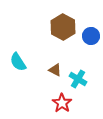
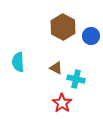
cyan semicircle: rotated 30 degrees clockwise
brown triangle: moved 1 px right, 2 px up
cyan cross: moved 2 px left; rotated 18 degrees counterclockwise
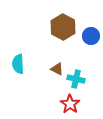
cyan semicircle: moved 2 px down
brown triangle: moved 1 px right, 1 px down
red star: moved 8 px right, 1 px down
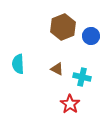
brown hexagon: rotated 10 degrees clockwise
cyan cross: moved 6 px right, 2 px up
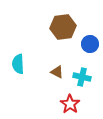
brown hexagon: rotated 15 degrees clockwise
blue circle: moved 1 px left, 8 px down
brown triangle: moved 3 px down
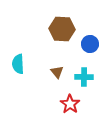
brown hexagon: moved 1 px left, 2 px down; rotated 10 degrees clockwise
brown triangle: rotated 24 degrees clockwise
cyan cross: moved 2 px right; rotated 12 degrees counterclockwise
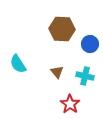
cyan semicircle: rotated 30 degrees counterclockwise
cyan cross: moved 1 px right, 1 px up; rotated 12 degrees clockwise
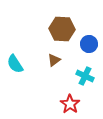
blue circle: moved 1 px left
cyan semicircle: moved 3 px left
brown triangle: moved 3 px left, 12 px up; rotated 32 degrees clockwise
cyan cross: rotated 12 degrees clockwise
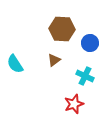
blue circle: moved 1 px right, 1 px up
red star: moved 4 px right; rotated 18 degrees clockwise
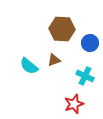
brown triangle: rotated 16 degrees clockwise
cyan semicircle: moved 14 px right, 2 px down; rotated 18 degrees counterclockwise
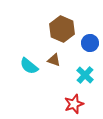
brown hexagon: rotated 20 degrees clockwise
brown triangle: rotated 40 degrees clockwise
cyan cross: moved 1 px up; rotated 18 degrees clockwise
